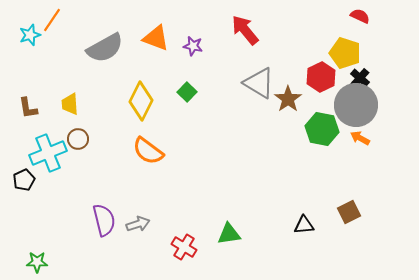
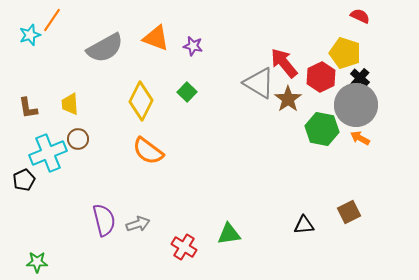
red arrow: moved 39 px right, 33 px down
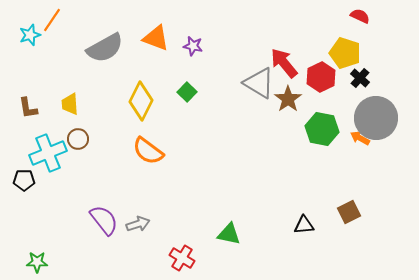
gray circle: moved 20 px right, 13 px down
black pentagon: rotated 25 degrees clockwise
purple semicircle: rotated 24 degrees counterclockwise
green triangle: rotated 20 degrees clockwise
red cross: moved 2 px left, 11 px down
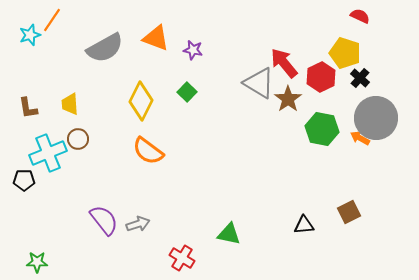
purple star: moved 4 px down
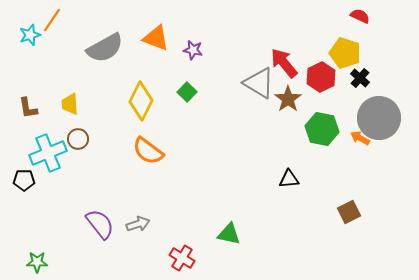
gray circle: moved 3 px right
purple semicircle: moved 4 px left, 4 px down
black triangle: moved 15 px left, 46 px up
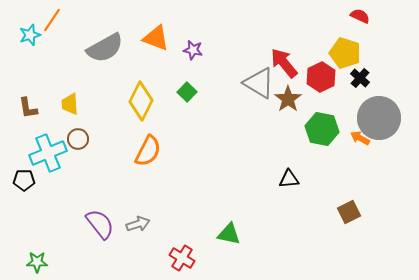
orange semicircle: rotated 100 degrees counterclockwise
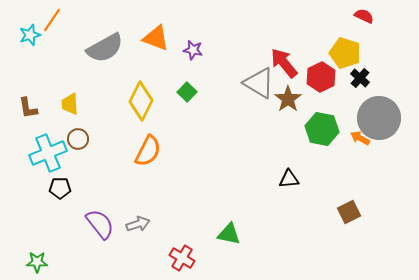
red semicircle: moved 4 px right
black pentagon: moved 36 px right, 8 px down
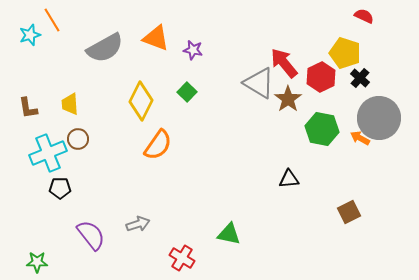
orange line: rotated 65 degrees counterclockwise
orange semicircle: moved 10 px right, 6 px up; rotated 8 degrees clockwise
purple semicircle: moved 9 px left, 11 px down
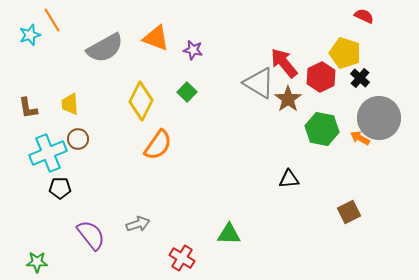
green triangle: rotated 10 degrees counterclockwise
